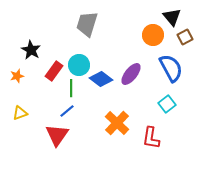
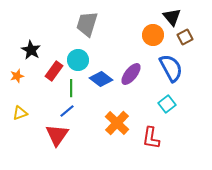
cyan circle: moved 1 px left, 5 px up
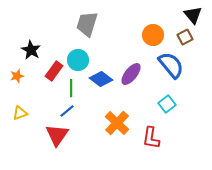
black triangle: moved 21 px right, 2 px up
blue semicircle: moved 3 px up; rotated 12 degrees counterclockwise
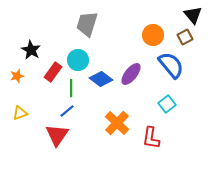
red rectangle: moved 1 px left, 1 px down
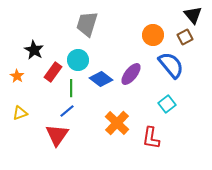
black star: moved 3 px right
orange star: rotated 24 degrees counterclockwise
